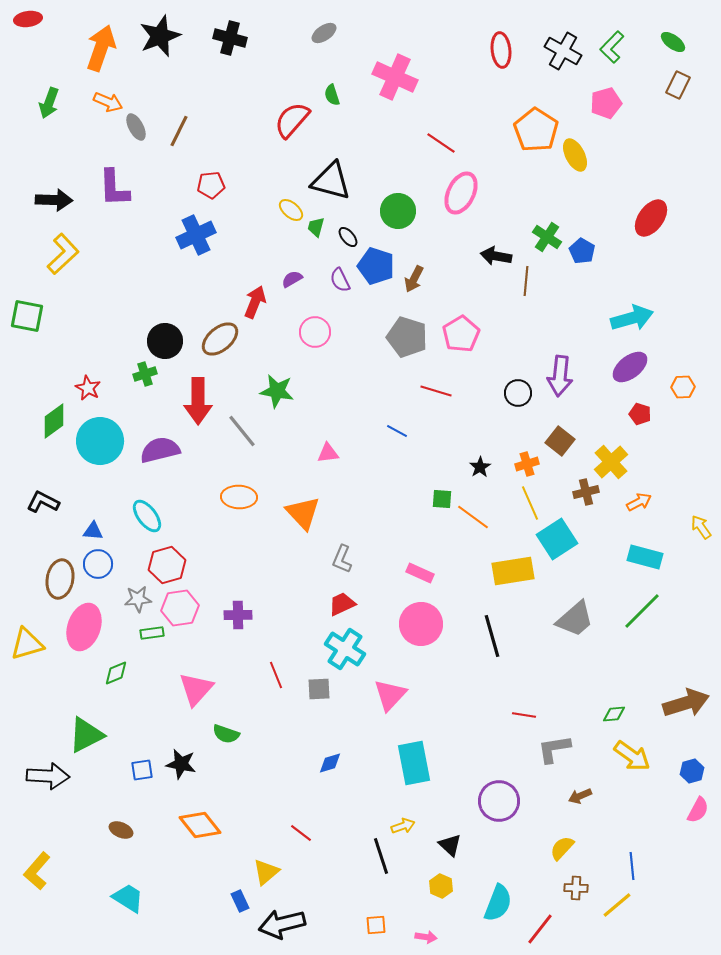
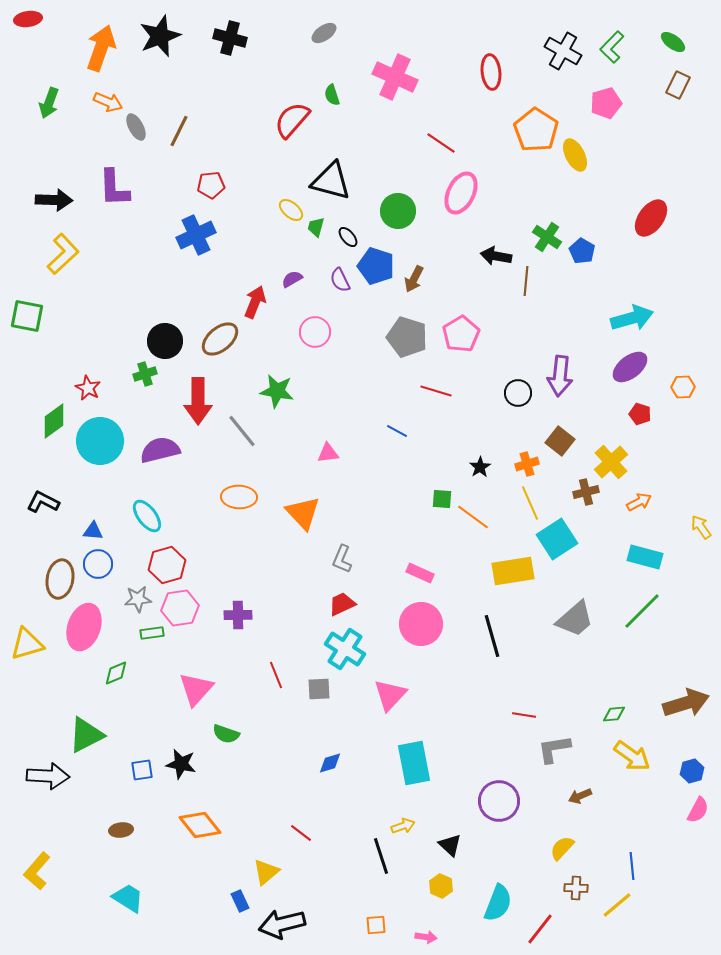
red ellipse at (501, 50): moved 10 px left, 22 px down
brown ellipse at (121, 830): rotated 30 degrees counterclockwise
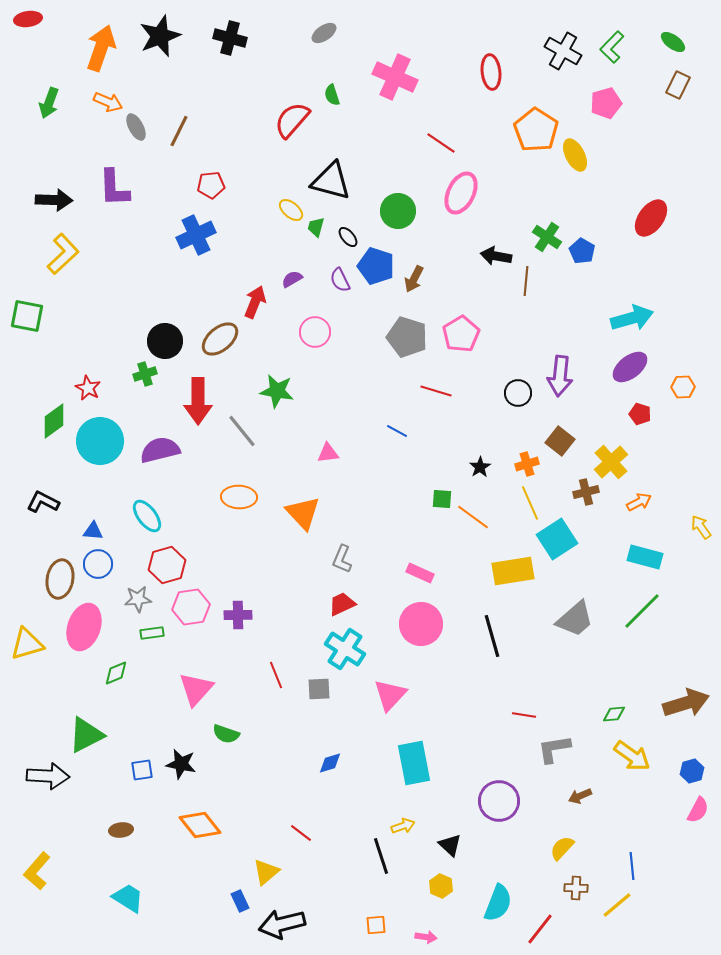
pink hexagon at (180, 608): moved 11 px right, 1 px up
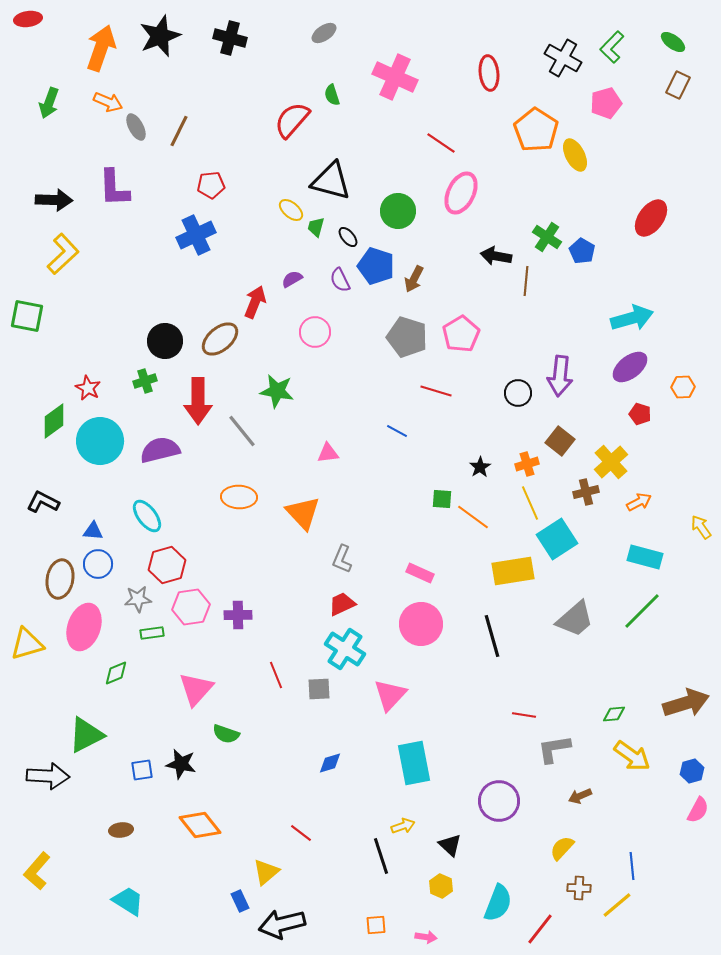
black cross at (563, 51): moved 7 px down
red ellipse at (491, 72): moved 2 px left, 1 px down
green cross at (145, 374): moved 7 px down
brown cross at (576, 888): moved 3 px right
cyan trapezoid at (128, 898): moved 3 px down
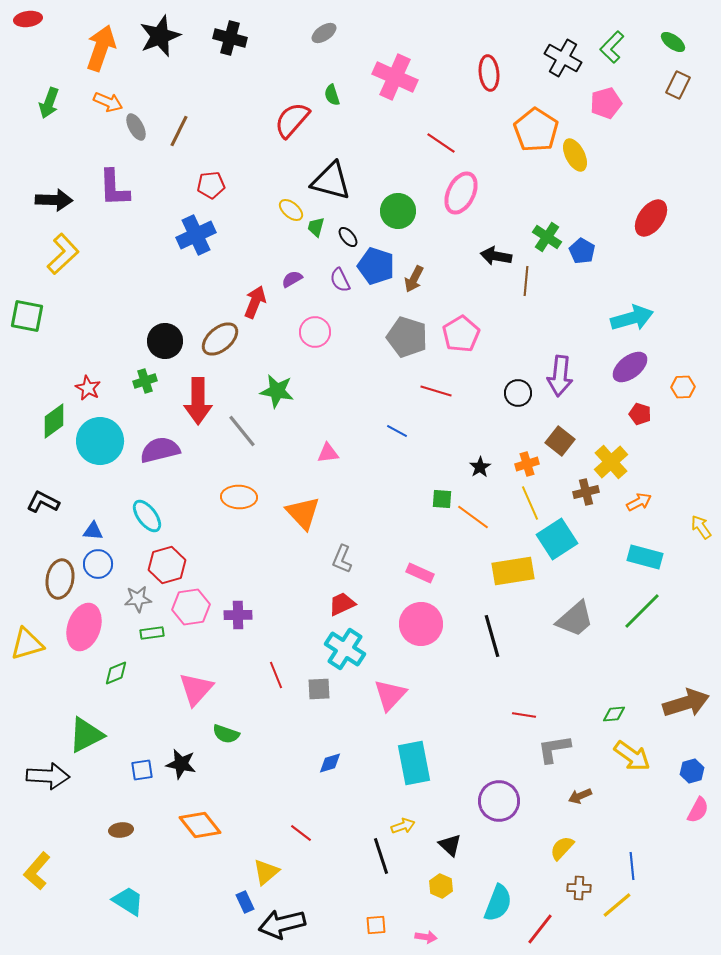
blue rectangle at (240, 901): moved 5 px right, 1 px down
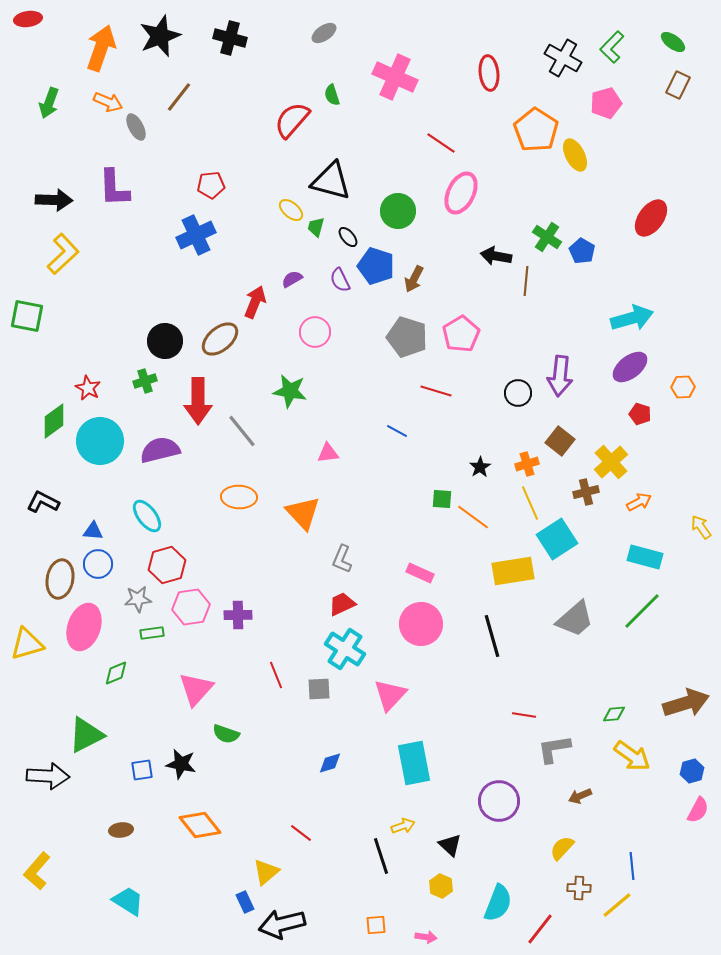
brown line at (179, 131): moved 34 px up; rotated 12 degrees clockwise
green star at (277, 391): moved 13 px right
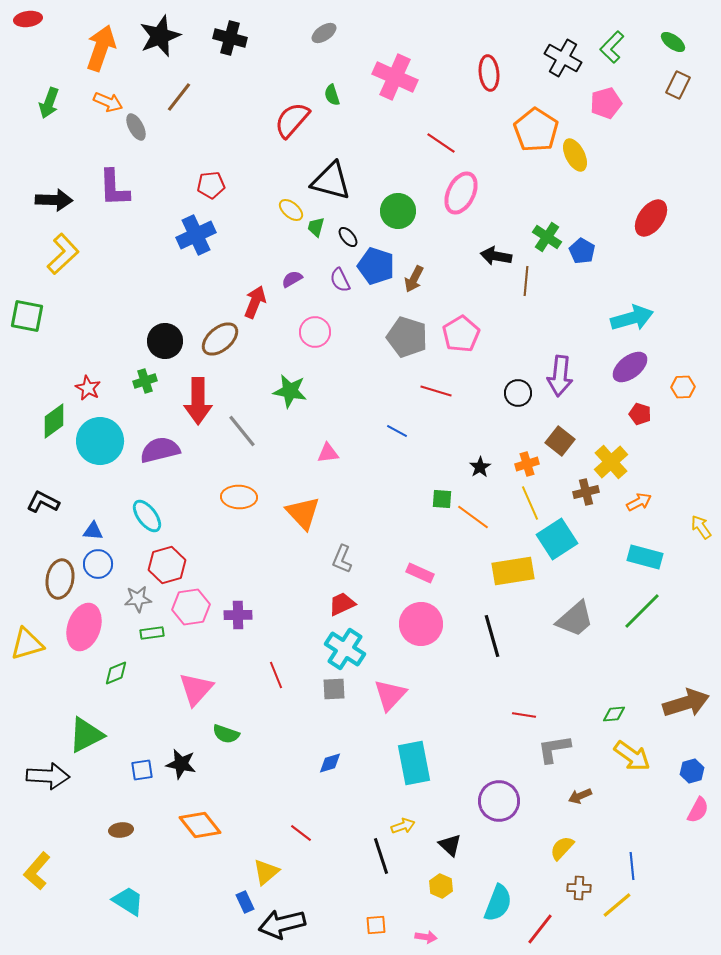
gray square at (319, 689): moved 15 px right
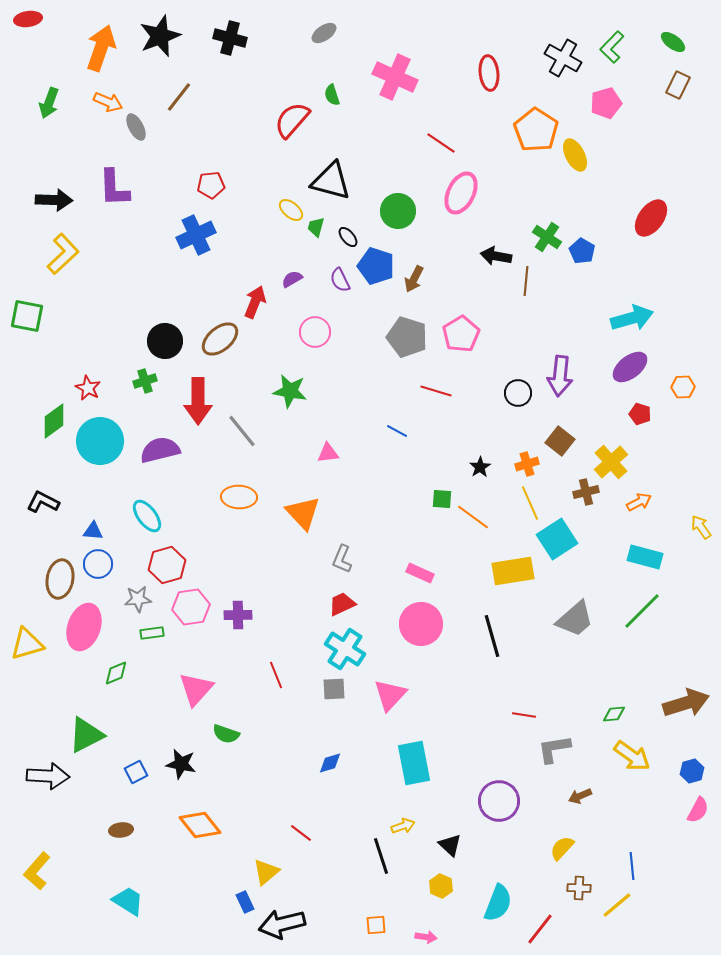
blue square at (142, 770): moved 6 px left, 2 px down; rotated 20 degrees counterclockwise
